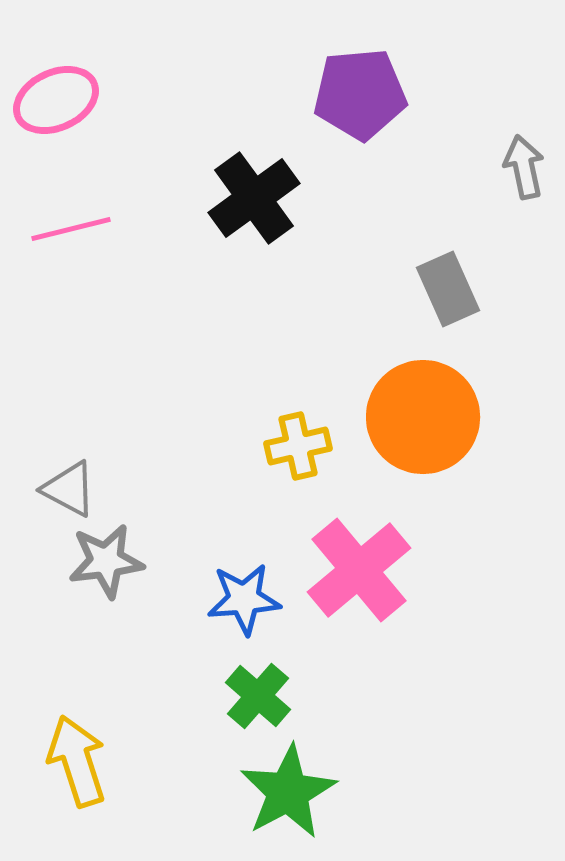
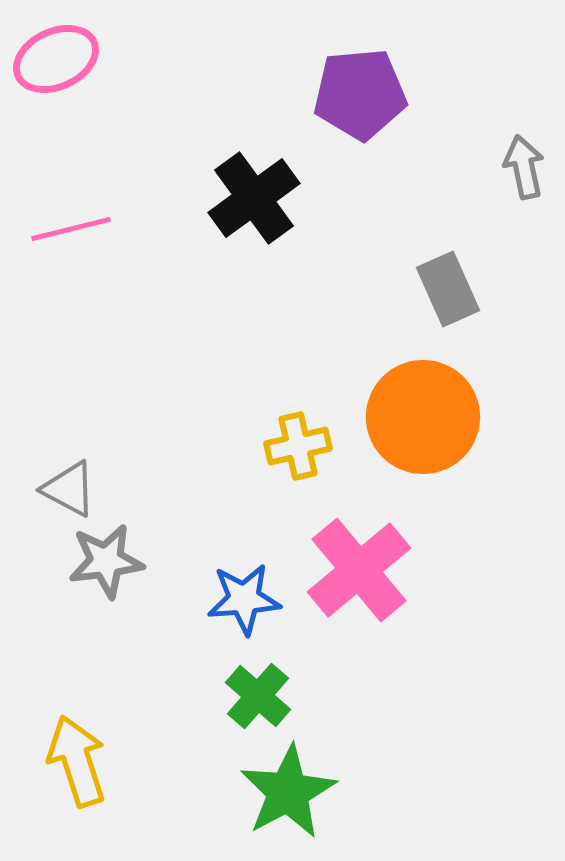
pink ellipse: moved 41 px up
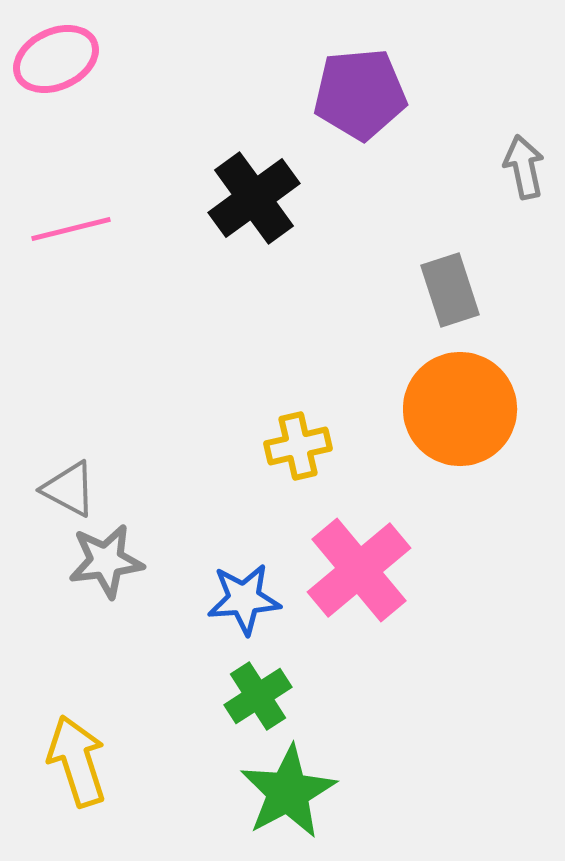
gray rectangle: moved 2 px right, 1 px down; rotated 6 degrees clockwise
orange circle: moved 37 px right, 8 px up
green cross: rotated 16 degrees clockwise
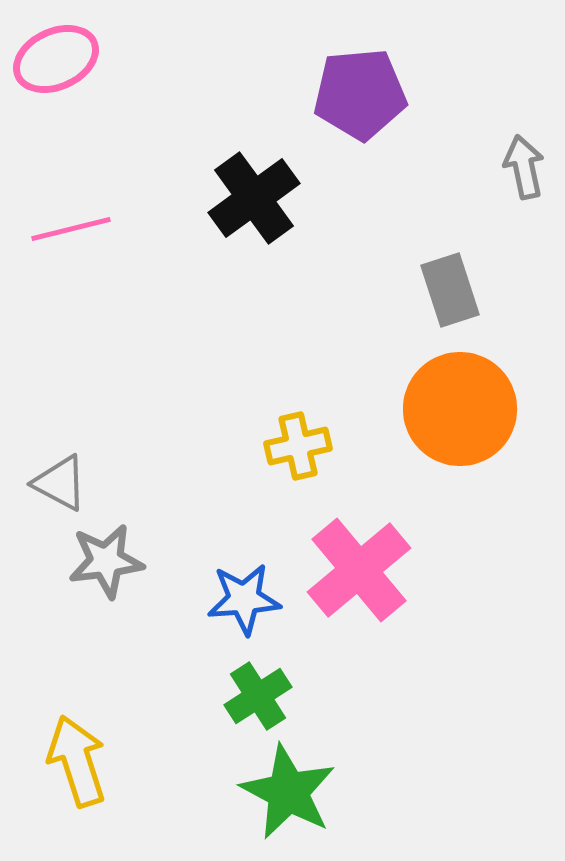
gray triangle: moved 9 px left, 6 px up
green star: rotated 16 degrees counterclockwise
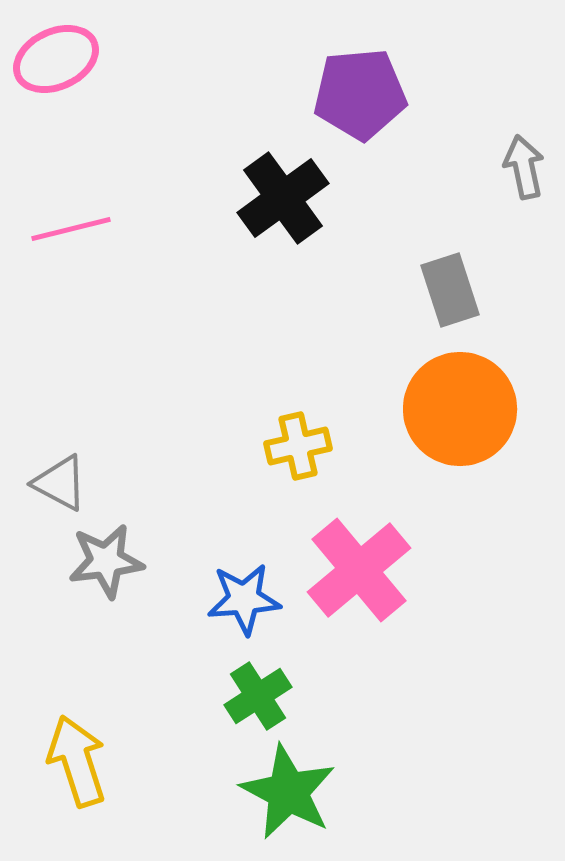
black cross: moved 29 px right
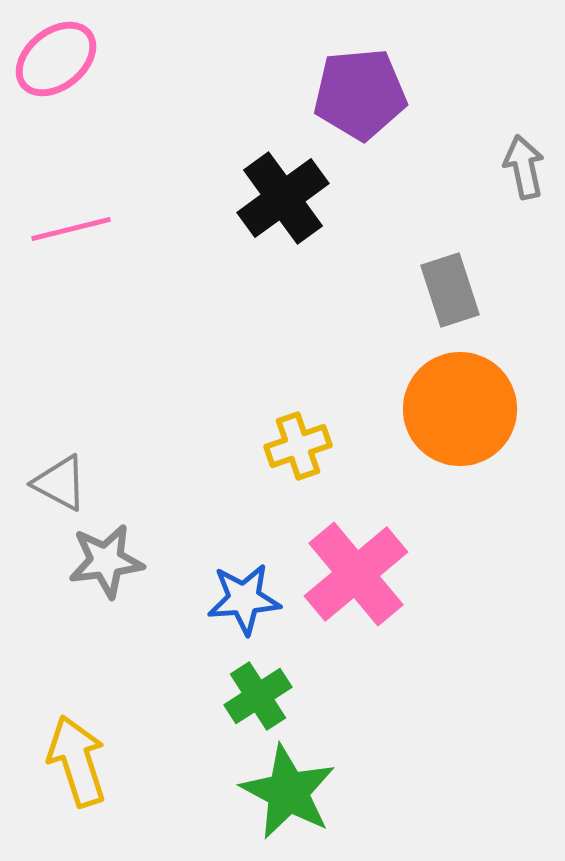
pink ellipse: rotated 14 degrees counterclockwise
yellow cross: rotated 6 degrees counterclockwise
pink cross: moved 3 px left, 4 px down
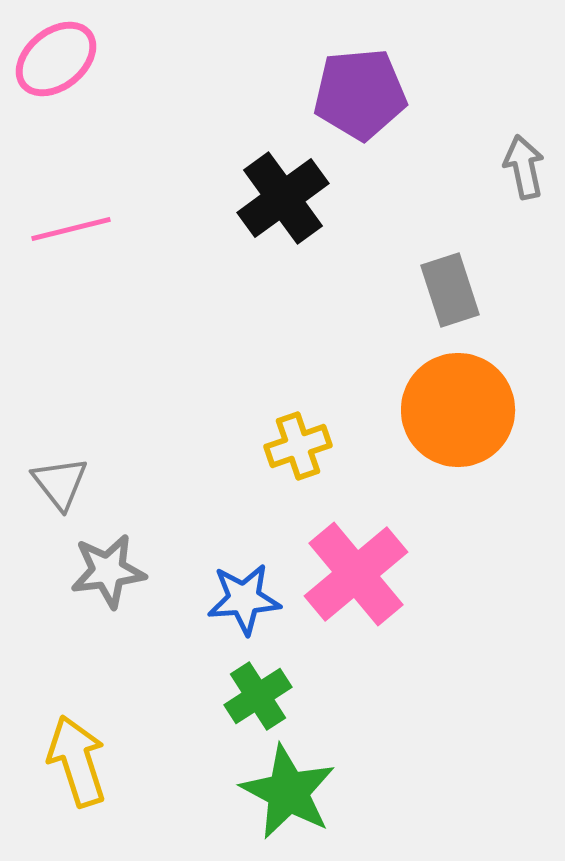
orange circle: moved 2 px left, 1 px down
gray triangle: rotated 24 degrees clockwise
gray star: moved 2 px right, 10 px down
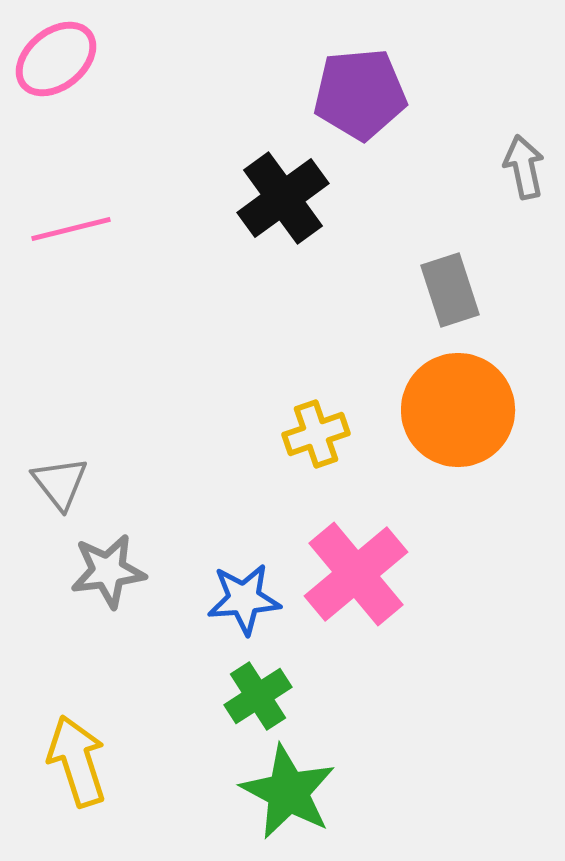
yellow cross: moved 18 px right, 12 px up
